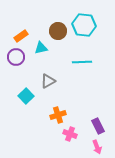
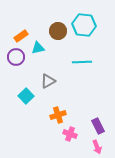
cyan triangle: moved 3 px left
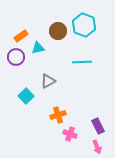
cyan hexagon: rotated 15 degrees clockwise
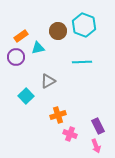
pink arrow: moved 1 px left, 1 px up
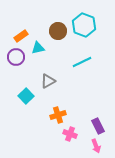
cyan line: rotated 24 degrees counterclockwise
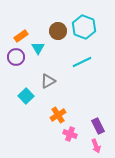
cyan hexagon: moved 2 px down
cyan triangle: rotated 48 degrees counterclockwise
orange cross: rotated 14 degrees counterclockwise
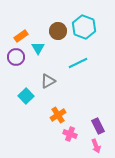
cyan line: moved 4 px left, 1 px down
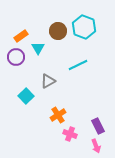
cyan line: moved 2 px down
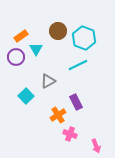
cyan hexagon: moved 11 px down
cyan triangle: moved 2 px left, 1 px down
purple rectangle: moved 22 px left, 24 px up
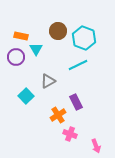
orange rectangle: rotated 48 degrees clockwise
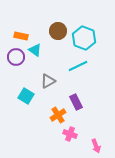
cyan triangle: moved 1 px left, 1 px down; rotated 24 degrees counterclockwise
cyan line: moved 1 px down
cyan square: rotated 14 degrees counterclockwise
